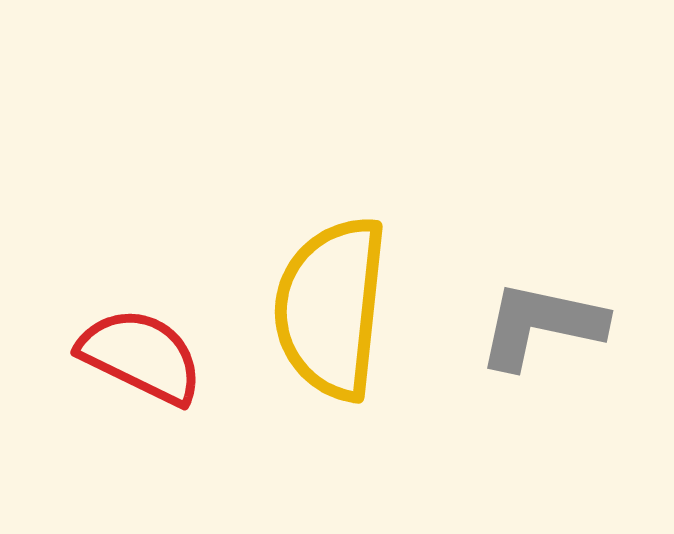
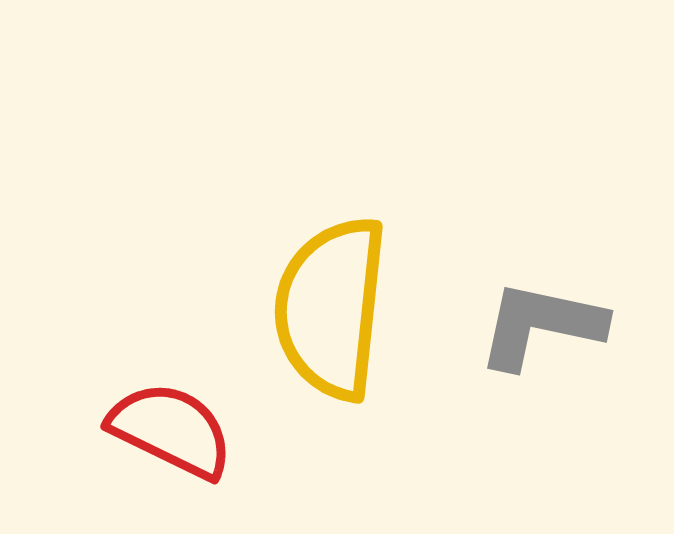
red semicircle: moved 30 px right, 74 px down
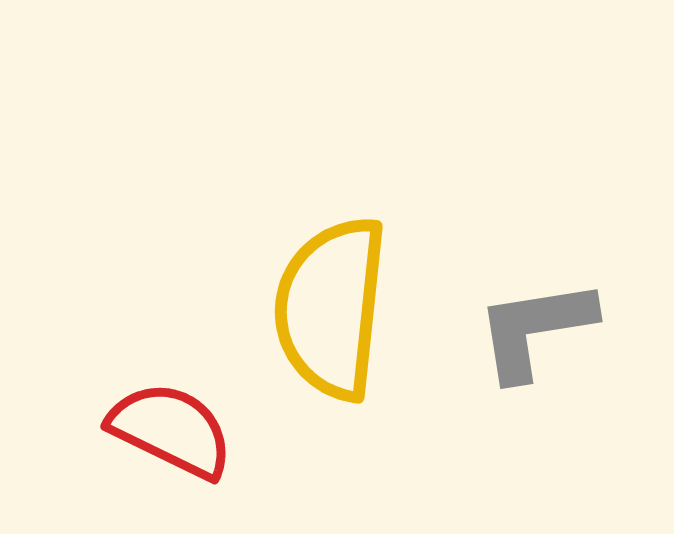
gray L-shape: moved 6 px left, 4 px down; rotated 21 degrees counterclockwise
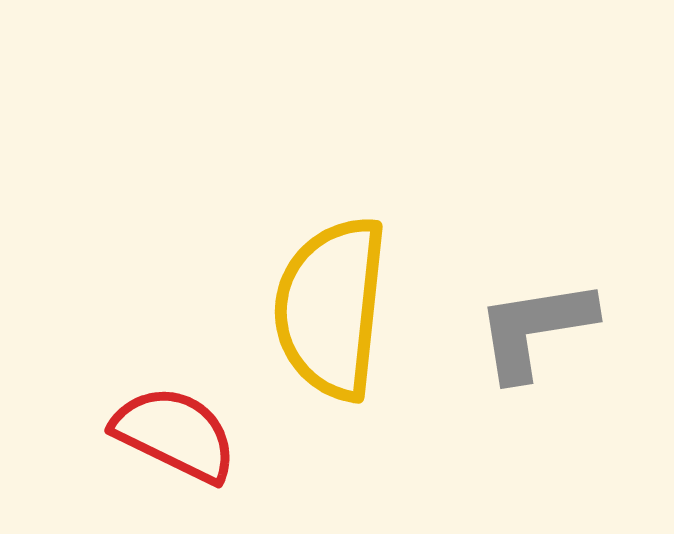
red semicircle: moved 4 px right, 4 px down
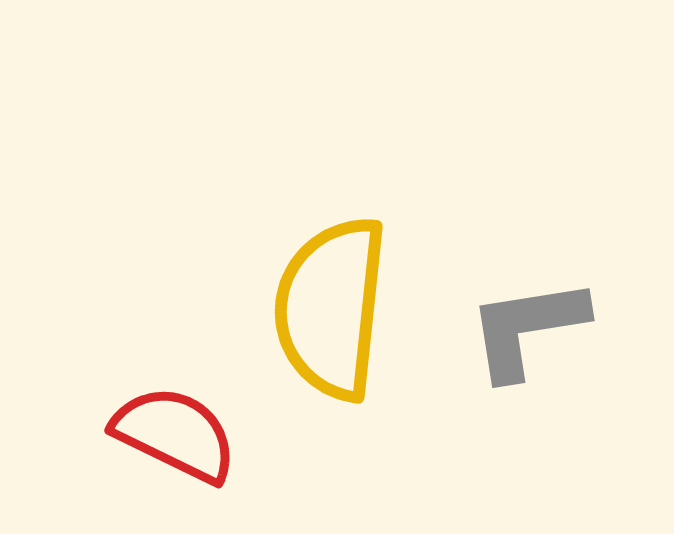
gray L-shape: moved 8 px left, 1 px up
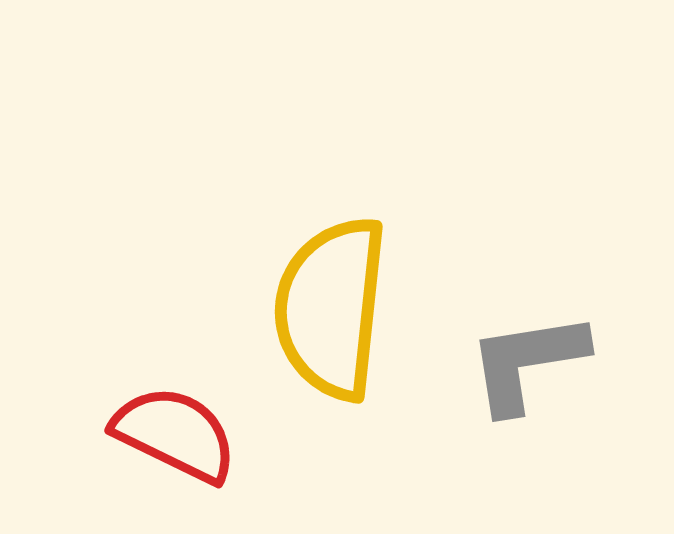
gray L-shape: moved 34 px down
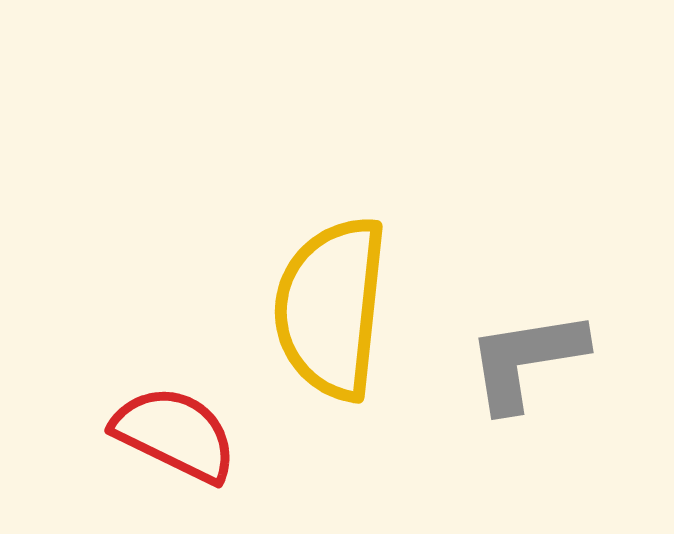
gray L-shape: moved 1 px left, 2 px up
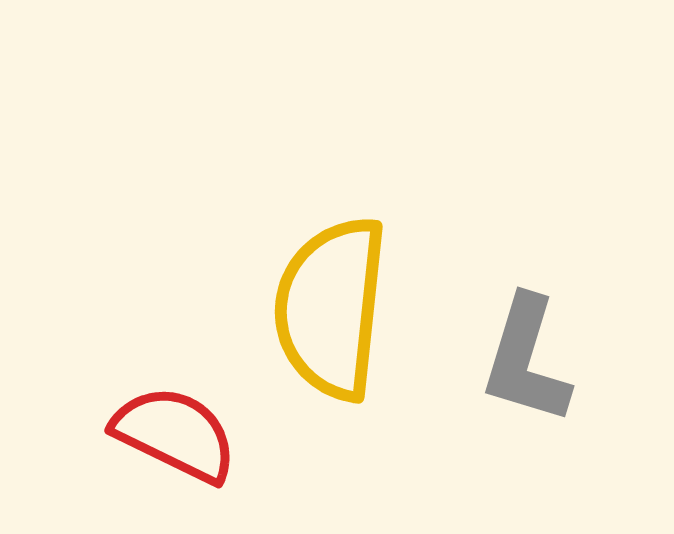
gray L-shape: rotated 64 degrees counterclockwise
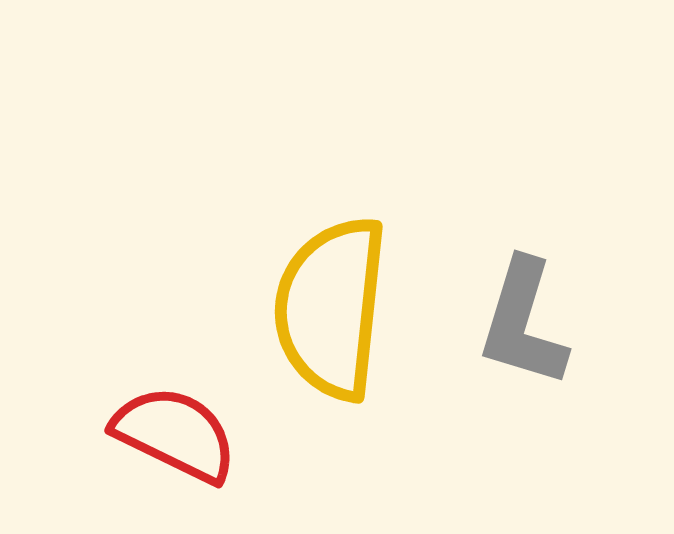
gray L-shape: moved 3 px left, 37 px up
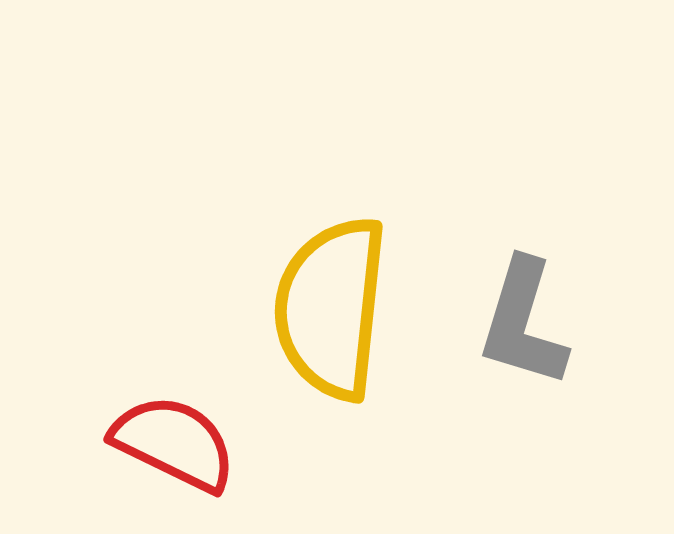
red semicircle: moved 1 px left, 9 px down
